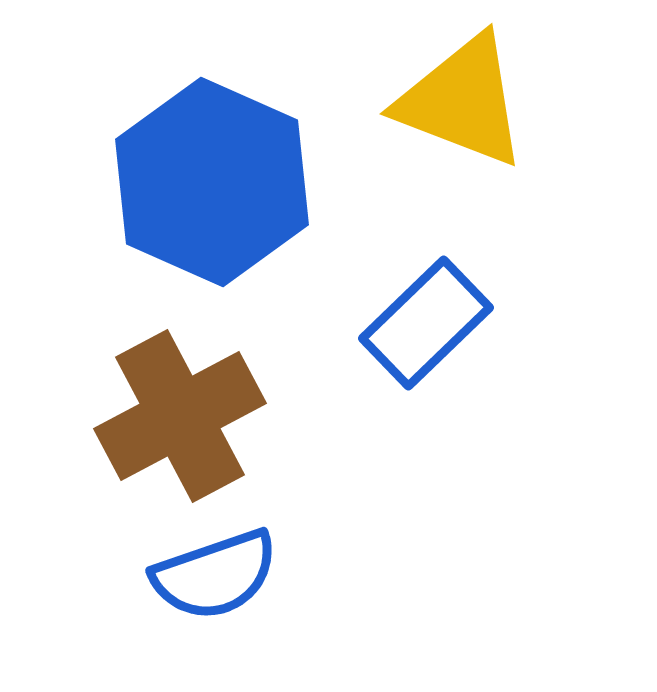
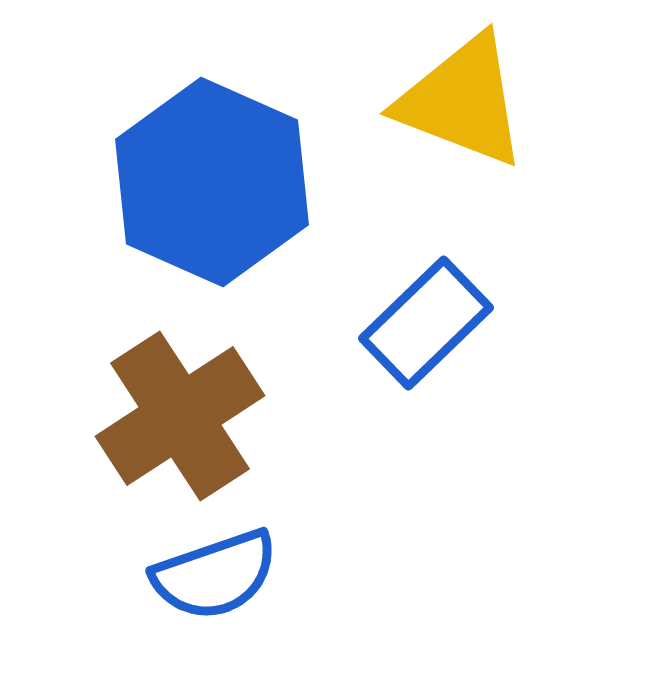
brown cross: rotated 5 degrees counterclockwise
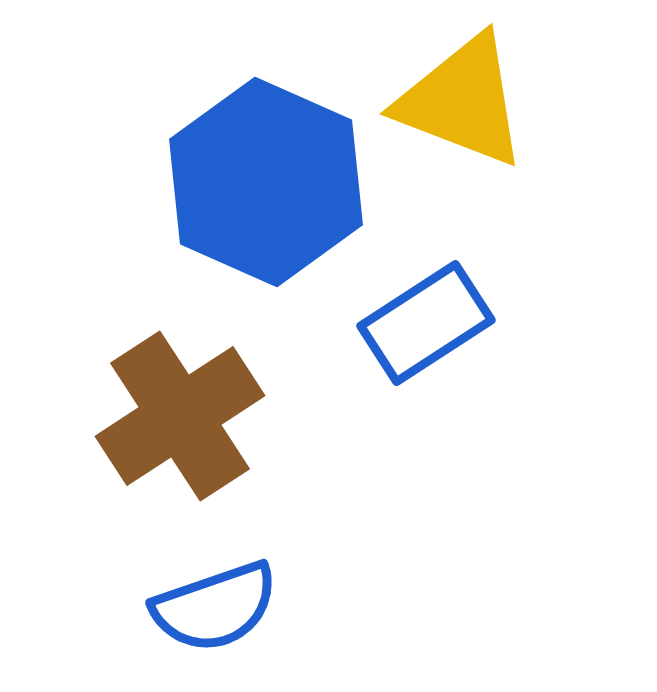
blue hexagon: moved 54 px right
blue rectangle: rotated 11 degrees clockwise
blue semicircle: moved 32 px down
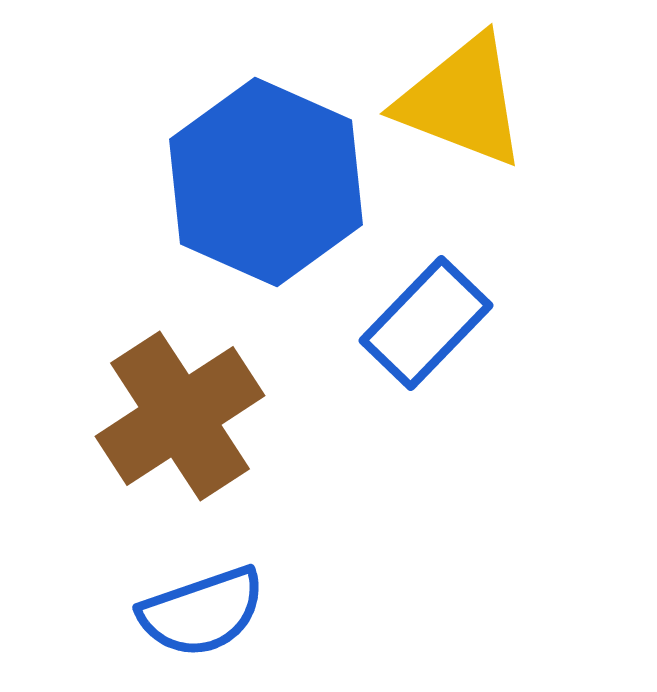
blue rectangle: rotated 13 degrees counterclockwise
blue semicircle: moved 13 px left, 5 px down
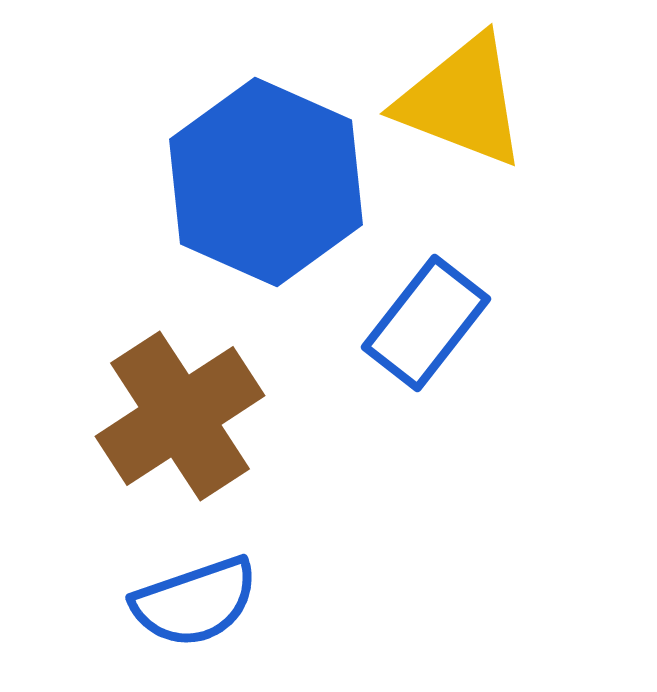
blue rectangle: rotated 6 degrees counterclockwise
blue semicircle: moved 7 px left, 10 px up
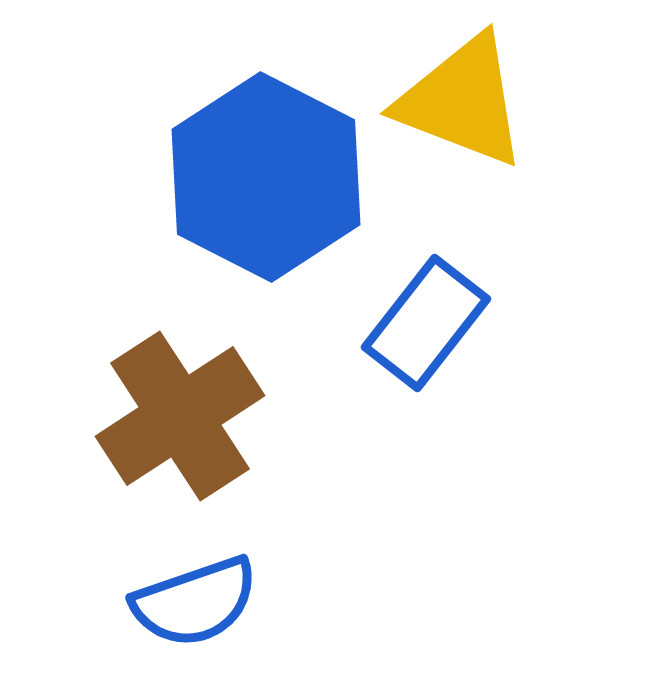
blue hexagon: moved 5 px up; rotated 3 degrees clockwise
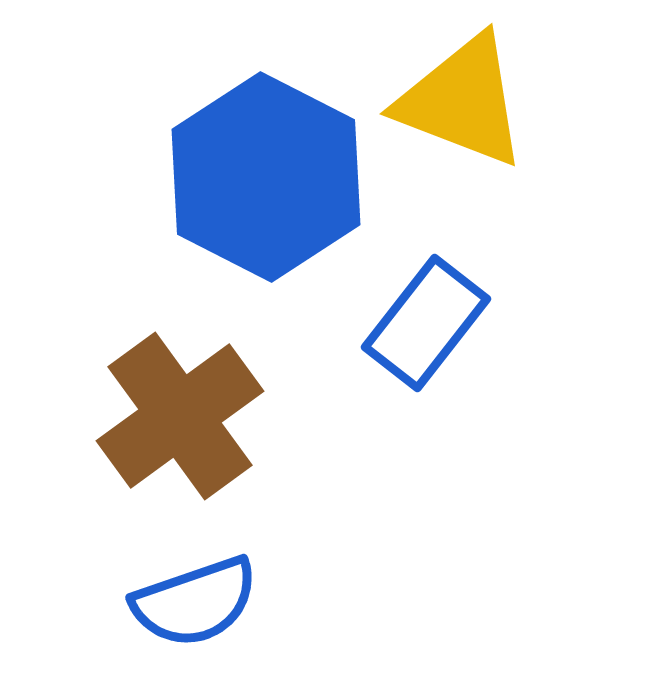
brown cross: rotated 3 degrees counterclockwise
